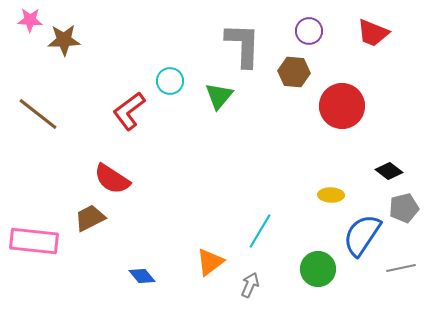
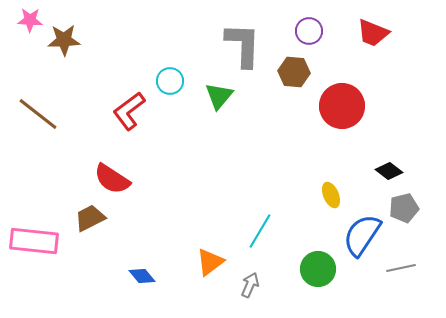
yellow ellipse: rotated 65 degrees clockwise
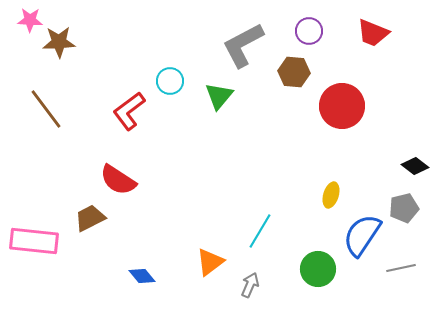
brown star: moved 5 px left, 2 px down
gray L-shape: rotated 120 degrees counterclockwise
brown line: moved 8 px right, 5 px up; rotated 15 degrees clockwise
black diamond: moved 26 px right, 5 px up
red semicircle: moved 6 px right, 1 px down
yellow ellipse: rotated 40 degrees clockwise
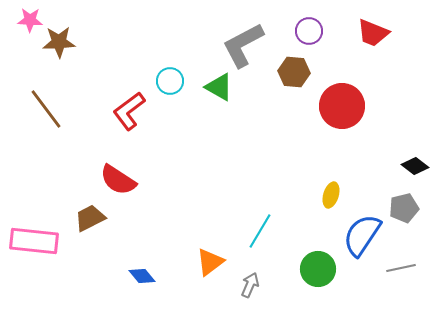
green triangle: moved 9 px up; rotated 40 degrees counterclockwise
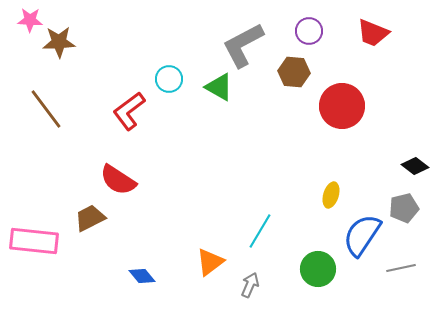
cyan circle: moved 1 px left, 2 px up
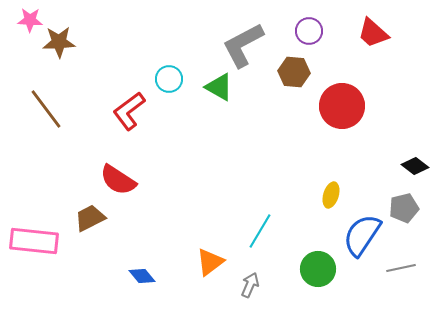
red trapezoid: rotated 20 degrees clockwise
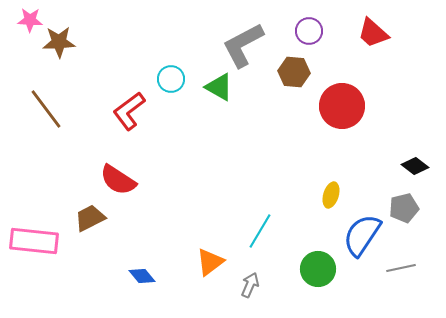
cyan circle: moved 2 px right
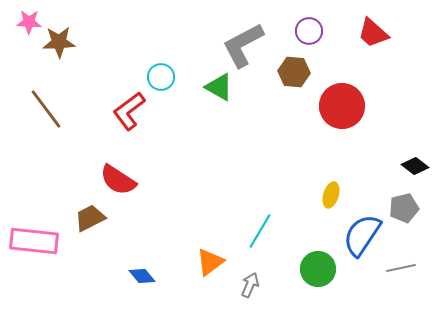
pink star: moved 1 px left, 2 px down
cyan circle: moved 10 px left, 2 px up
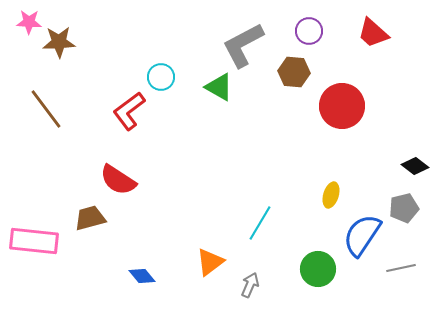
brown trapezoid: rotated 12 degrees clockwise
cyan line: moved 8 px up
